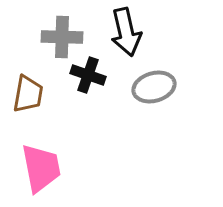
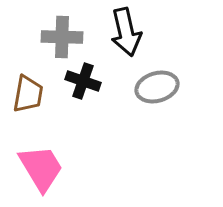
black cross: moved 5 px left, 6 px down
gray ellipse: moved 3 px right
pink trapezoid: rotated 20 degrees counterclockwise
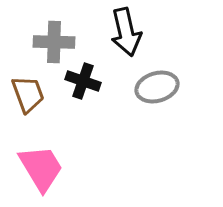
gray cross: moved 8 px left, 5 px down
brown trapezoid: rotated 30 degrees counterclockwise
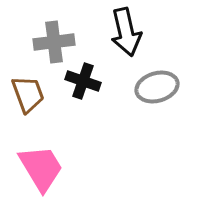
gray cross: rotated 9 degrees counterclockwise
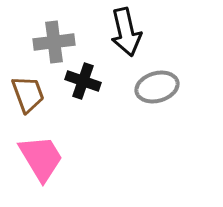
pink trapezoid: moved 10 px up
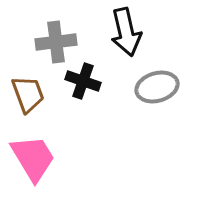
gray cross: moved 2 px right
pink trapezoid: moved 8 px left
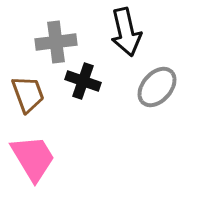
gray ellipse: rotated 33 degrees counterclockwise
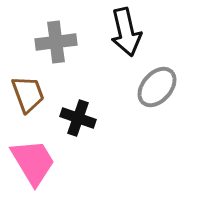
black cross: moved 5 px left, 37 px down
pink trapezoid: moved 4 px down
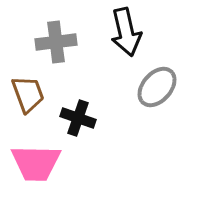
pink trapezoid: moved 3 px right, 1 px down; rotated 122 degrees clockwise
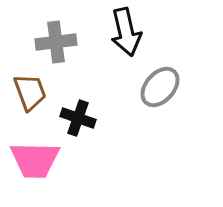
gray ellipse: moved 3 px right
brown trapezoid: moved 2 px right, 2 px up
pink trapezoid: moved 1 px left, 3 px up
